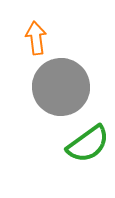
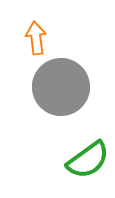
green semicircle: moved 16 px down
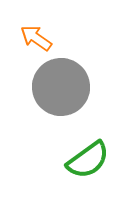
orange arrow: rotated 48 degrees counterclockwise
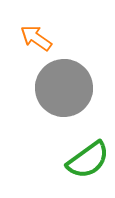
gray circle: moved 3 px right, 1 px down
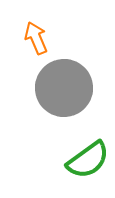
orange arrow: rotated 32 degrees clockwise
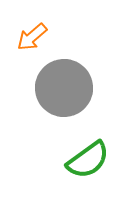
orange arrow: moved 4 px left, 1 px up; rotated 108 degrees counterclockwise
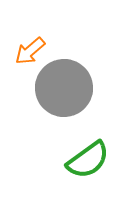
orange arrow: moved 2 px left, 14 px down
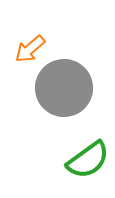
orange arrow: moved 2 px up
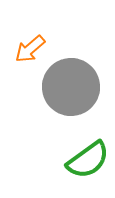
gray circle: moved 7 px right, 1 px up
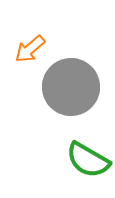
green semicircle: rotated 66 degrees clockwise
